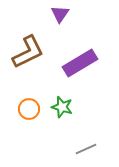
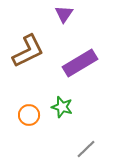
purple triangle: moved 4 px right
brown L-shape: moved 1 px up
orange circle: moved 6 px down
gray line: rotated 20 degrees counterclockwise
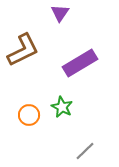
purple triangle: moved 4 px left, 1 px up
brown L-shape: moved 5 px left, 1 px up
green star: rotated 10 degrees clockwise
gray line: moved 1 px left, 2 px down
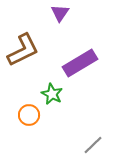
green star: moved 10 px left, 13 px up
gray line: moved 8 px right, 6 px up
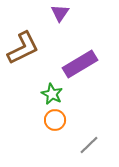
brown L-shape: moved 2 px up
purple rectangle: moved 1 px down
orange circle: moved 26 px right, 5 px down
gray line: moved 4 px left
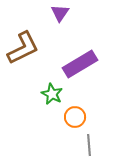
orange circle: moved 20 px right, 3 px up
gray line: rotated 50 degrees counterclockwise
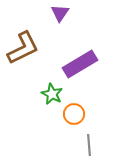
orange circle: moved 1 px left, 3 px up
